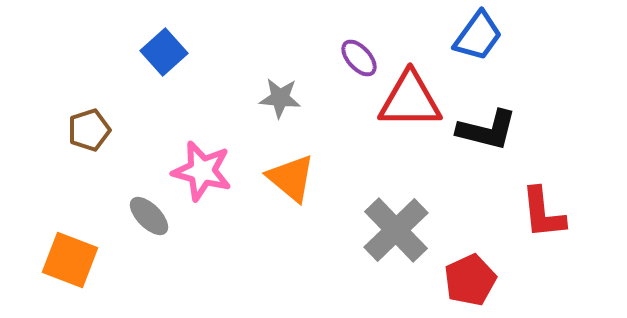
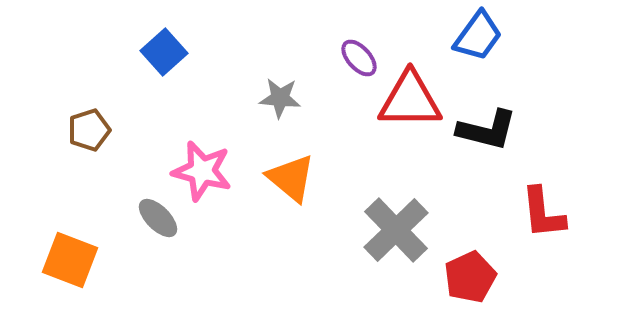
gray ellipse: moved 9 px right, 2 px down
red pentagon: moved 3 px up
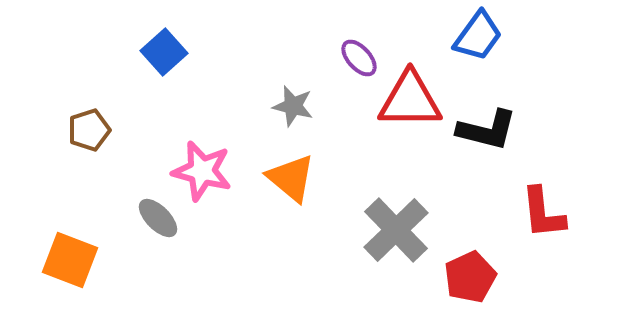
gray star: moved 13 px right, 8 px down; rotated 9 degrees clockwise
